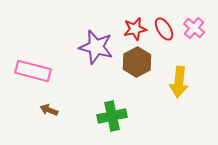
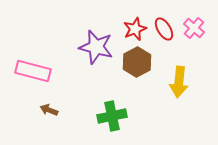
red star: rotated 10 degrees counterclockwise
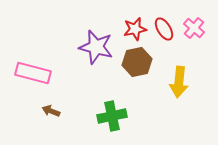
red star: rotated 10 degrees clockwise
brown hexagon: rotated 16 degrees clockwise
pink rectangle: moved 2 px down
brown arrow: moved 2 px right, 1 px down
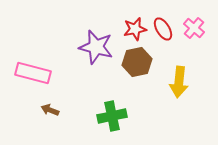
red ellipse: moved 1 px left
brown arrow: moved 1 px left, 1 px up
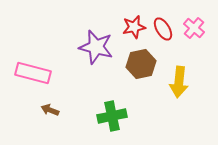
red star: moved 1 px left, 2 px up
brown hexagon: moved 4 px right, 2 px down
